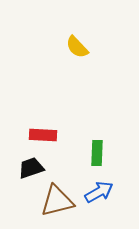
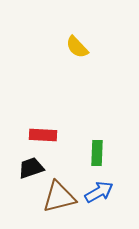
brown triangle: moved 2 px right, 4 px up
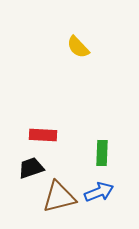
yellow semicircle: moved 1 px right
green rectangle: moved 5 px right
blue arrow: rotated 8 degrees clockwise
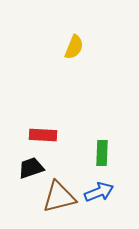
yellow semicircle: moved 4 px left; rotated 115 degrees counterclockwise
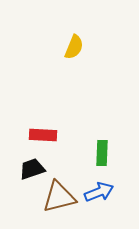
black trapezoid: moved 1 px right, 1 px down
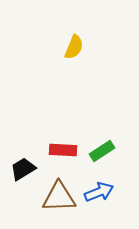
red rectangle: moved 20 px right, 15 px down
green rectangle: moved 2 px up; rotated 55 degrees clockwise
black trapezoid: moved 9 px left; rotated 12 degrees counterclockwise
brown triangle: rotated 12 degrees clockwise
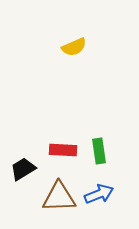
yellow semicircle: rotated 45 degrees clockwise
green rectangle: moved 3 px left; rotated 65 degrees counterclockwise
blue arrow: moved 2 px down
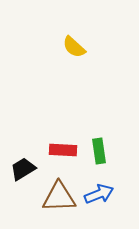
yellow semicircle: rotated 65 degrees clockwise
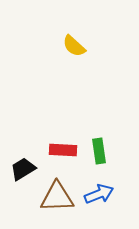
yellow semicircle: moved 1 px up
brown triangle: moved 2 px left
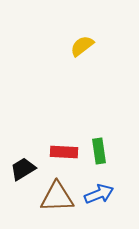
yellow semicircle: moved 8 px right; rotated 100 degrees clockwise
red rectangle: moved 1 px right, 2 px down
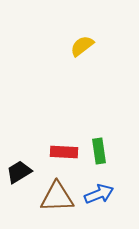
black trapezoid: moved 4 px left, 3 px down
